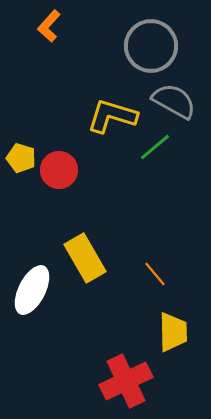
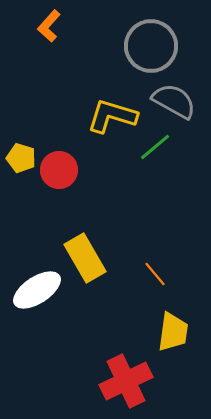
white ellipse: moved 5 px right; rotated 30 degrees clockwise
yellow trapezoid: rotated 9 degrees clockwise
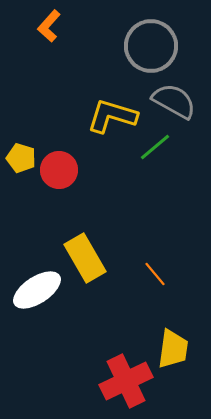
yellow trapezoid: moved 17 px down
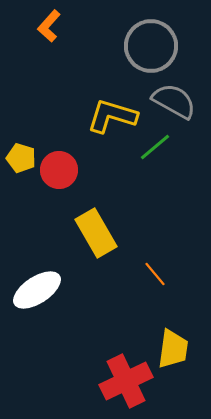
yellow rectangle: moved 11 px right, 25 px up
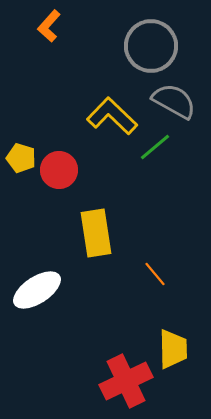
yellow L-shape: rotated 27 degrees clockwise
yellow rectangle: rotated 21 degrees clockwise
yellow trapezoid: rotated 9 degrees counterclockwise
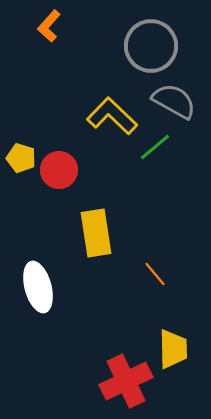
white ellipse: moved 1 px right, 3 px up; rotated 72 degrees counterclockwise
